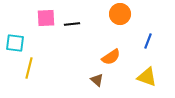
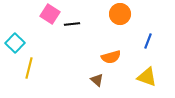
pink square: moved 4 px right, 4 px up; rotated 36 degrees clockwise
cyan square: rotated 36 degrees clockwise
orange semicircle: rotated 18 degrees clockwise
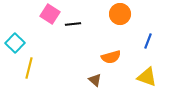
black line: moved 1 px right
brown triangle: moved 2 px left
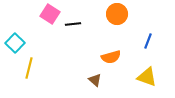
orange circle: moved 3 px left
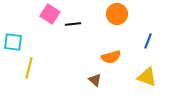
cyan square: moved 2 px left, 1 px up; rotated 36 degrees counterclockwise
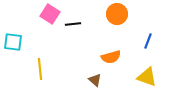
yellow line: moved 11 px right, 1 px down; rotated 20 degrees counterclockwise
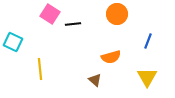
cyan square: rotated 18 degrees clockwise
yellow triangle: rotated 40 degrees clockwise
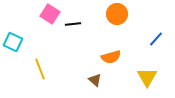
blue line: moved 8 px right, 2 px up; rotated 21 degrees clockwise
yellow line: rotated 15 degrees counterclockwise
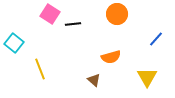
cyan square: moved 1 px right, 1 px down; rotated 12 degrees clockwise
brown triangle: moved 1 px left
